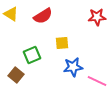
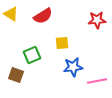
red star: moved 3 px down
brown square: rotated 21 degrees counterclockwise
pink line: rotated 36 degrees counterclockwise
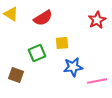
red semicircle: moved 2 px down
red star: rotated 24 degrees counterclockwise
green square: moved 5 px right, 2 px up
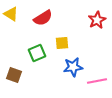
brown square: moved 2 px left
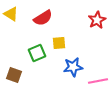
yellow square: moved 3 px left
pink line: moved 1 px right
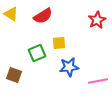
red semicircle: moved 2 px up
blue star: moved 4 px left
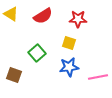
red star: moved 19 px left, 1 px up; rotated 30 degrees clockwise
yellow square: moved 10 px right; rotated 24 degrees clockwise
green square: rotated 18 degrees counterclockwise
pink line: moved 4 px up
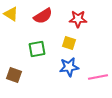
green square: moved 4 px up; rotated 30 degrees clockwise
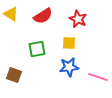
red star: rotated 24 degrees clockwise
yellow square: rotated 16 degrees counterclockwise
pink line: rotated 30 degrees clockwise
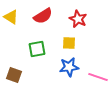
yellow triangle: moved 3 px down
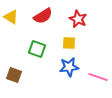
green square: rotated 30 degrees clockwise
